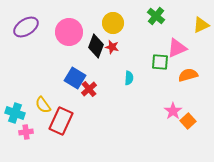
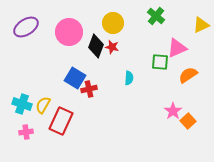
orange semicircle: rotated 18 degrees counterclockwise
red cross: rotated 28 degrees clockwise
yellow semicircle: rotated 66 degrees clockwise
cyan cross: moved 7 px right, 9 px up
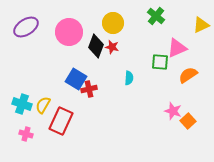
blue square: moved 1 px right, 1 px down
pink star: rotated 18 degrees counterclockwise
pink cross: moved 2 px down; rotated 24 degrees clockwise
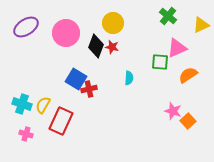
green cross: moved 12 px right
pink circle: moved 3 px left, 1 px down
